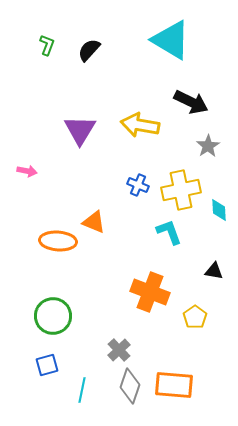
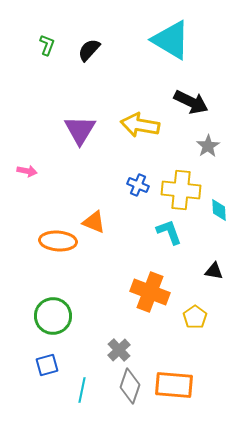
yellow cross: rotated 18 degrees clockwise
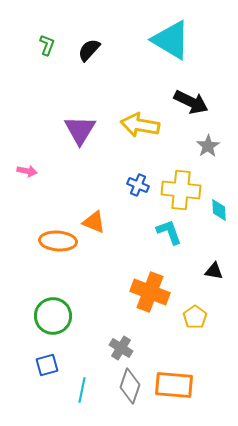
gray cross: moved 2 px right, 2 px up; rotated 15 degrees counterclockwise
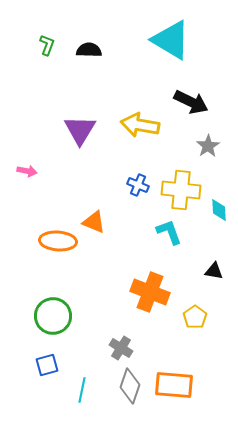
black semicircle: rotated 50 degrees clockwise
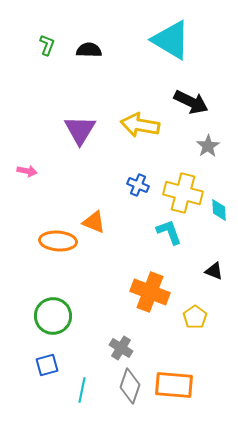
yellow cross: moved 2 px right, 3 px down; rotated 9 degrees clockwise
black triangle: rotated 12 degrees clockwise
